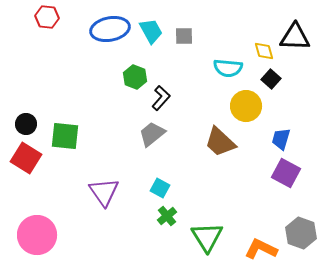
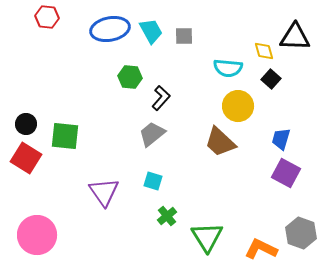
green hexagon: moved 5 px left; rotated 15 degrees counterclockwise
yellow circle: moved 8 px left
cyan square: moved 7 px left, 7 px up; rotated 12 degrees counterclockwise
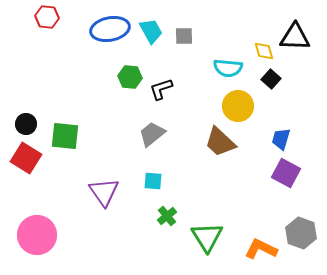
black L-shape: moved 9 px up; rotated 150 degrees counterclockwise
cyan square: rotated 12 degrees counterclockwise
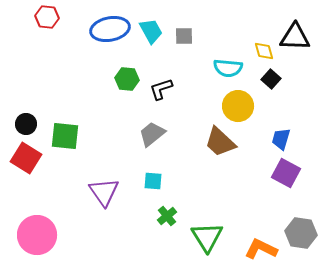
green hexagon: moved 3 px left, 2 px down
gray hexagon: rotated 12 degrees counterclockwise
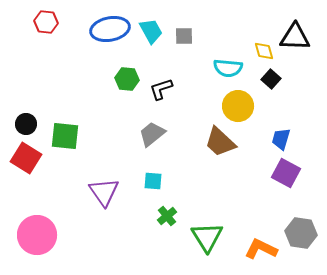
red hexagon: moved 1 px left, 5 px down
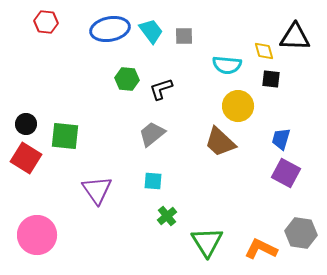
cyan trapezoid: rotated 8 degrees counterclockwise
cyan semicircle: moved 1 px left, 3 px up
black square: rotated 36 degrees counterclockwise
purple triangle: moved 7 px left, 2 px up
green triangle: moved 5 px down
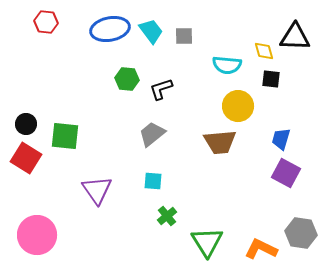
brown trapezoid: rotated 48 degrees counterclockwise
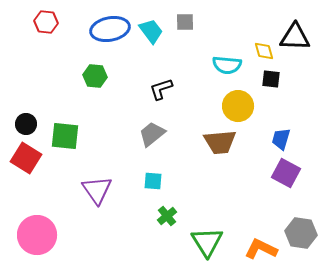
gray square: moved 1 px right, 14 px up
green hexagon: moved 32 px left, 3 px up
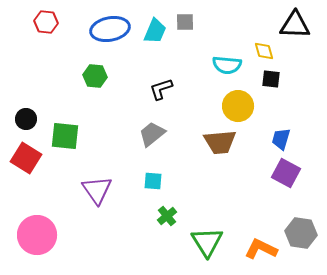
cyan trapezoid: moved 4 px right; rotated 60 degrees clockwise
black triangle: moved 12 px up
black circle: moved 5 px up
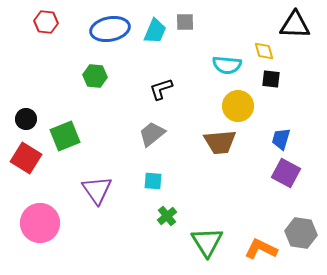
green square: rotated 28 degrees counterclockwise
pink circle: moved 3 px right, 12 px up
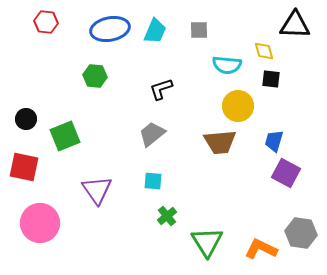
gray square: moved 14 px right, 8 px down
blue trapezoid: moved 7 px left, 2 px down
red square: moved 2 px left, 9 px down; rotated 20 degrees counterclockwise
